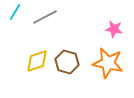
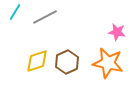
pink star: moved 3 px right, 3 px down
brown hexagon: rotated 20 degrees clockwise
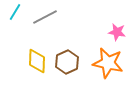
yellow diamond: rotated 70 degrees counterclockwise
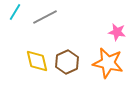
yellow diamond: rotated 15 degrees counterclockwise
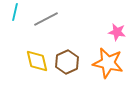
cyan line: rotated 18 degrees counterclockwise
gray line: moved 1 px right, 2 px down
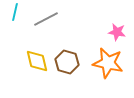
brown hexagon: rotated 20 degrees counterclockwise
